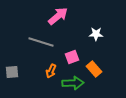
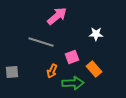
pink arrow: moved 1 px left
orange arrow: moved 1 px right
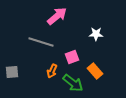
orange rectangle: moved 1 px right, 2 px down
green arrow: rotated 40 degrees clockwise
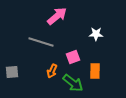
pink square: moved 1 px right
orange rectangle: rotated 42 degrees clockwise
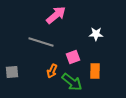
pink arrow: moved 1 px left, 1 px up
green arrow: moved 1 px left, 1 px up
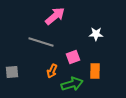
pink arrow: moved 1 px left, 1 px down
green arrow: moved 2 px down; rotated 55 degrees counterclockwise
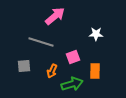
gray square: moved 12 px right, 6 px up
